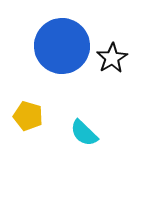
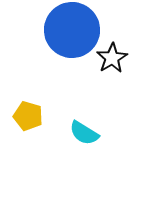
blue circle: moved 10 px right, 16 px up
cyan semicircle: rotated 12 degrees counterclockwise
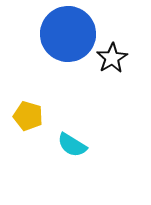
blue circle: moved 4 px left, 4 px down
cyan semicircle: moved 12 px left, 12 px down
